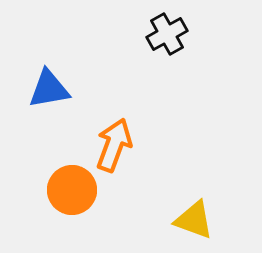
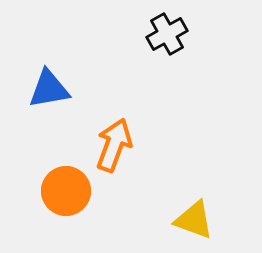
orange circle: moved 6 px left, 1 px down
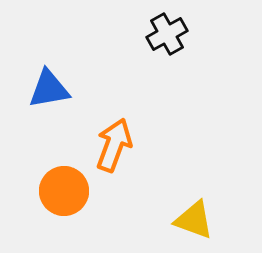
orange circle: moved 2 px left
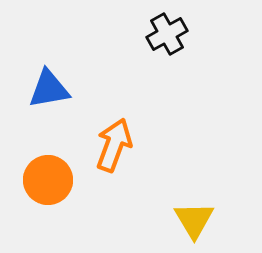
orange circle: moved 16 px left, 11 px up
yellow triangle: rotated 39 degrees clockwise
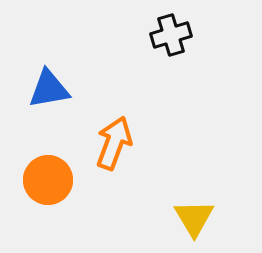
black cross: moved 4 px right, 1 px down; rotated 12 degrees clockwise
orange arrow: moved 2 px up
yellow triangle: moved 2 px up
